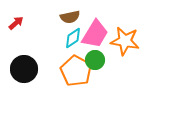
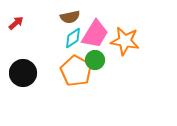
black circle: moved 1 px left, 4 px down
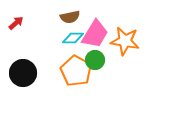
cyan diamond: rotated 35 degrees clockwise
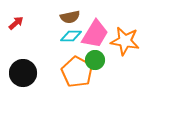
cyan diamond: moved 2 px left, 2 px up
orange pentagon: moved 1 px right, 1 px down
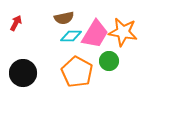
brown semicircle: moved 6 px left, 1 px down
red arrow: rotated 21 degrees counterclockwise
orange star: moved 2 px left, 9 px up
green circle: moved 14 px right, 1 px down
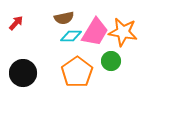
red arrow: rotated 14 degrees clockwise
pink trapezoid: moved 2 px up
green circle: moved 2 px right
orange pentagon: rotated 8 degrees clockwise
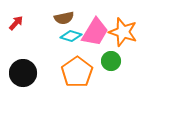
orange star: rotated 8 degrees clockwise
cyan diamond: rotated 15 degrees clockwise
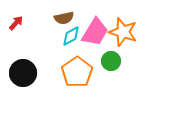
cyan diamond: rotated 45 degrees counterclockwise
